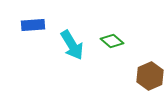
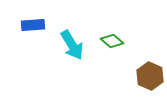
brown hexagon: rotated 12 degrees counterclockwise
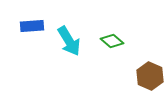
blue rectangle: moved 1 px left, 1 px down
cyan arrow: moved 3 px left, 4 px up
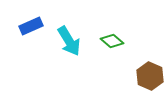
blue rectangle: moved 1 px left; rotated 20 degrees counterclockwise
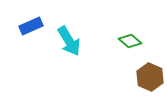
green diamond: moved 18 px right
brown hexagon: moved 1 px down
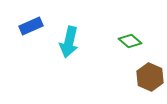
cyan arrow: moved 1 px down; rotated 44 degrees clockwise
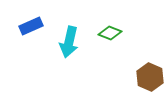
green diamond: moved 20 px left, 8 px up; rotated 20 degrees counterclockwise
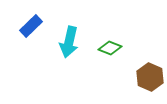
blue rectangle: rotated 20 degrees counterclockwise
green diamond: moved 15 px down
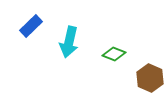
green diamond: moved 4 px right, 6 px down
brown hexagon: moved 1 px down
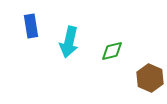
blue rectangle: rotated 55 degrees counterclockwise
green diamond: moved 2 px left, 3 px up; rotated 35 degrees counterclockwise
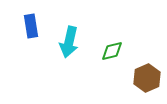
brown hexagon: moved 3 px left; rotated 12 degrees clockwise
